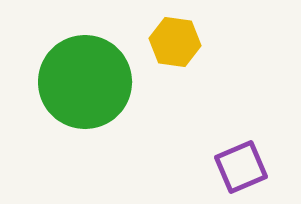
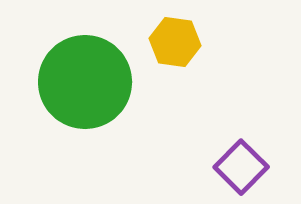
purple square: rotated 22 degrees counterclockwise
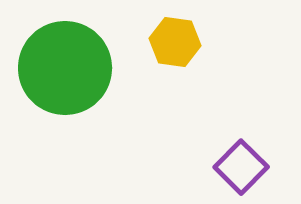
green circle: moved 20 px left, 14 px up
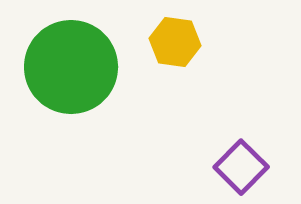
green circle: moved 6 px right, 1 px up
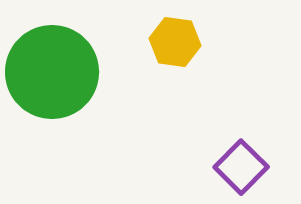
green circle: moved 19 px left, 5 px down
